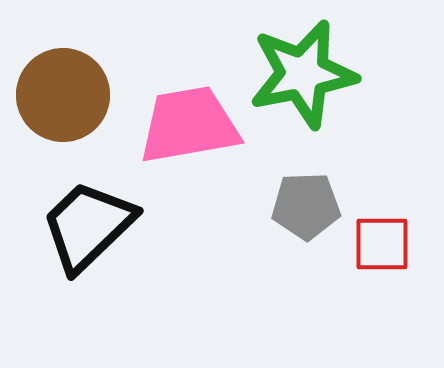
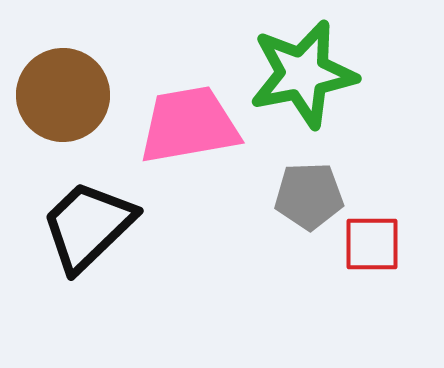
gray pentagon: moved 3 px right, 10 px up
red square: moved 10 px left
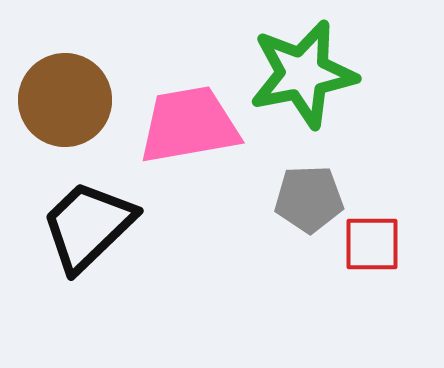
brown circle: moved 2 px right, 5 px down
gray pentagon: moved 3 px down
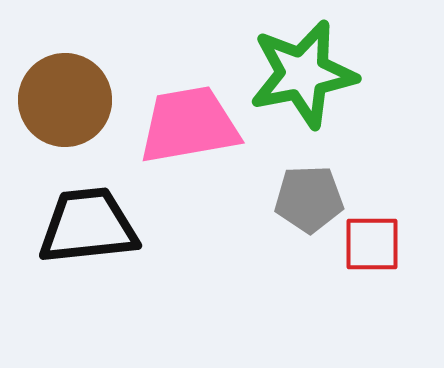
black trapezoid: rotated 38 degrees clockwise
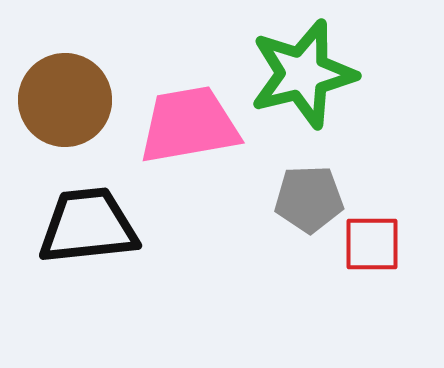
green star: rotated 3 degrees counterclockwise
